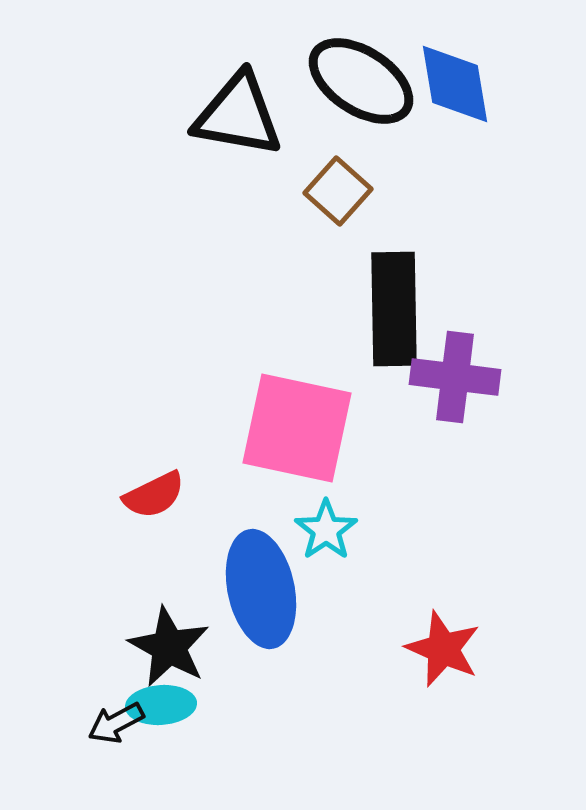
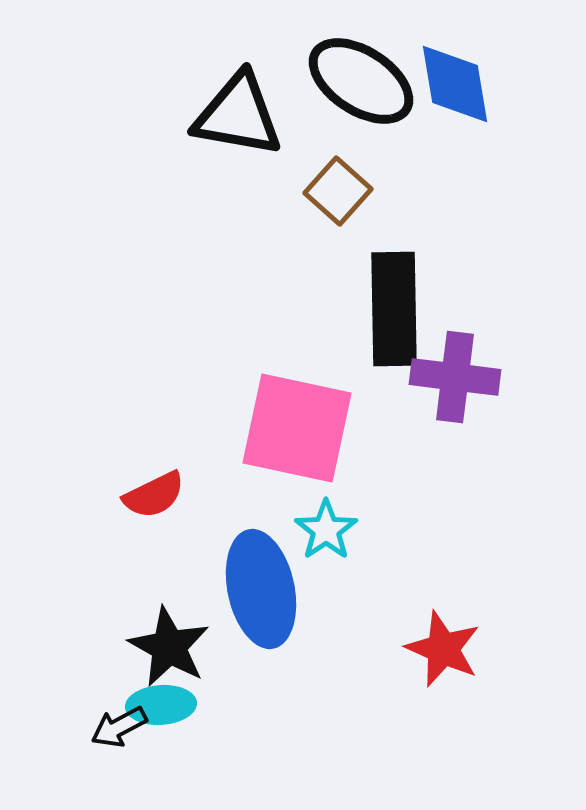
black arrow: moved 3 px right, 4 px down
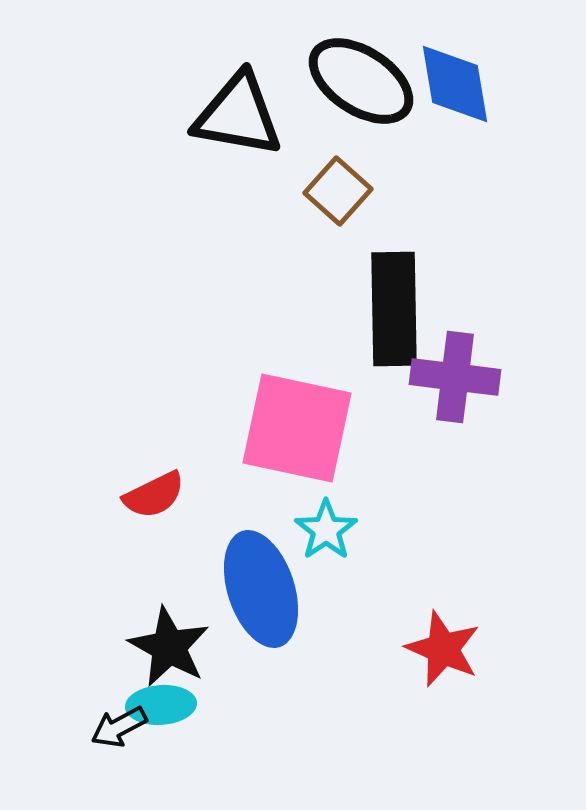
blue ellipse: rotated 6 degrees counterclockwise
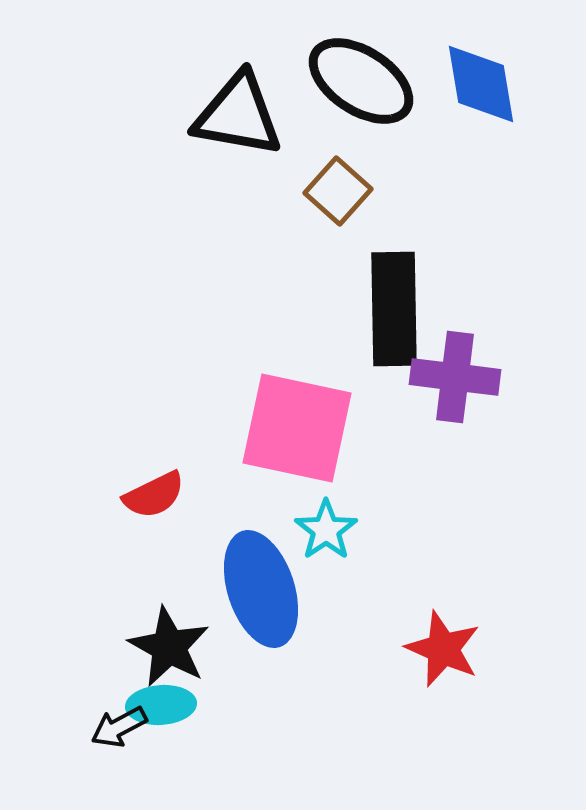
blue diamond: moved 26 px right
